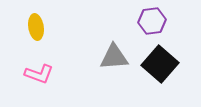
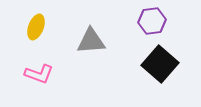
yellow ellipse: rotated 30 degrees clockwise
gray triangle: moved 23 px left, 16 px up
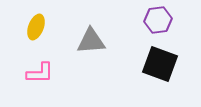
purple hexagon: moved 6 px right, 1 px up
black square: rotated 21 degrees counterclockwise
pink L-shape: moved 1 px right, 1 px up; rotated 20 degrees counterclockwise
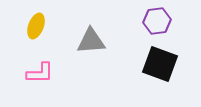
purple hexagon: moved 1 px left, 1 px down
yellow ellipse: moved 1 px up
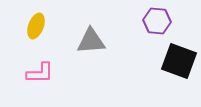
purple hexagon: rotated 12 degrees clockwise
black square: moved 19 px right, 3 px up
